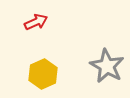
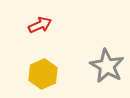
red arrow: moved 4 px right, 3 px down
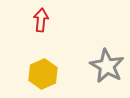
red arrow: moved 1 px right, 5 px up; rotated 60 degrees counterclockwise
